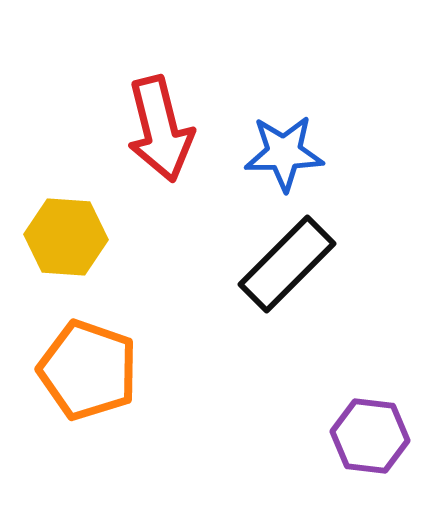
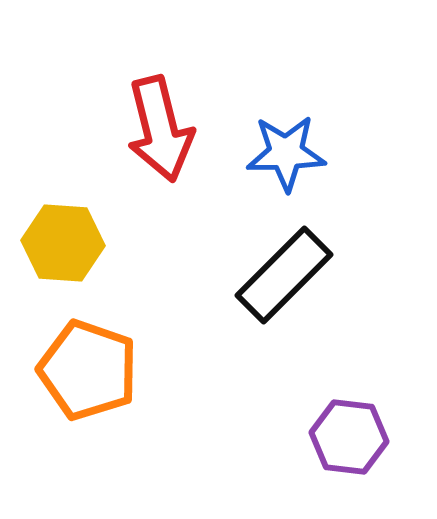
blue star: moved 2 px right
yellow hexagon: moved 3 px left, 6 px down
black rectangle: moved 3 px left, 11 px down
purple hexagon: moved 21 px left, 1 px down
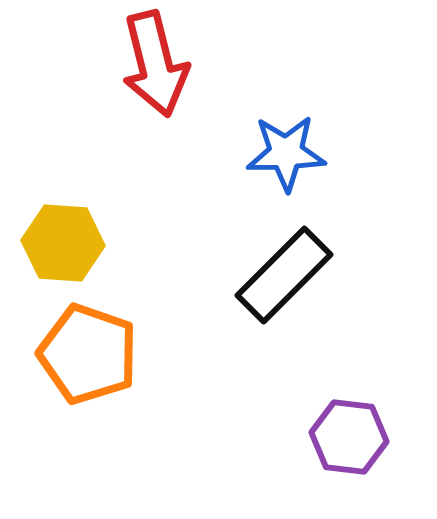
red arrow: moved 5 px left, 65 px up
orange pentagon: moved 16 px up
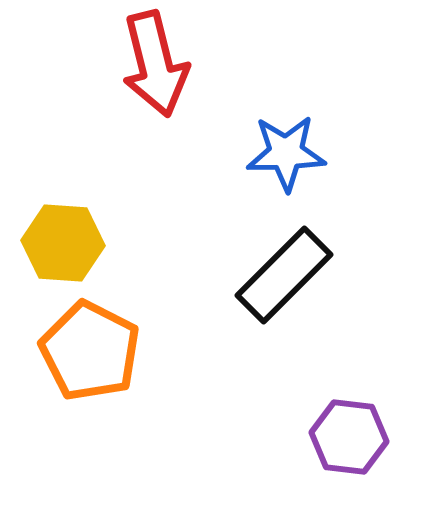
orange pentagon: moved 2 px right, 3 px up; rotated 8 degrees clockwise
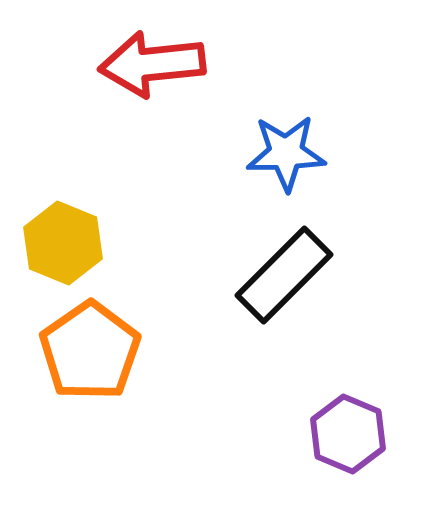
red arrow: moved 3 px left; rotated 98 degrees clockwise
yellow hexagon: rotated 18 degrees clockwise
orange pentagon: rotated 10 degrees clockwise
purple hexagon: moved 1 px left, 3 px up; rotated 16 degrees clockwise
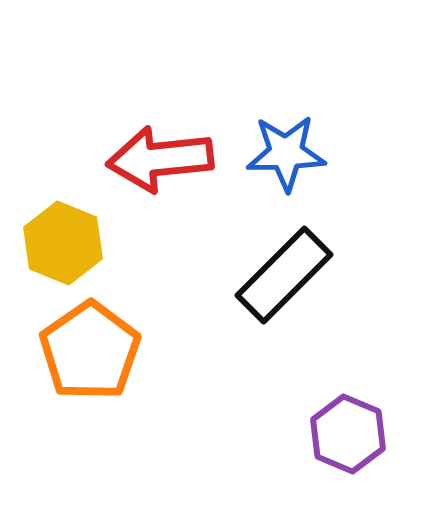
red arrow: moved 8 px right, 95 px down
